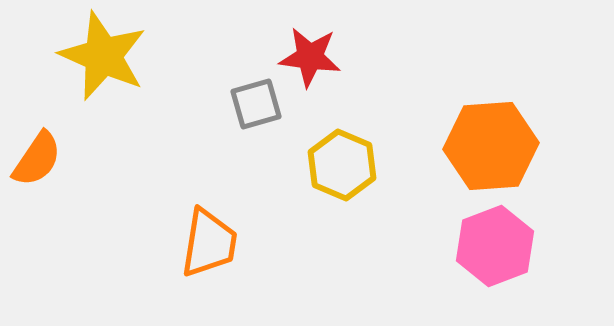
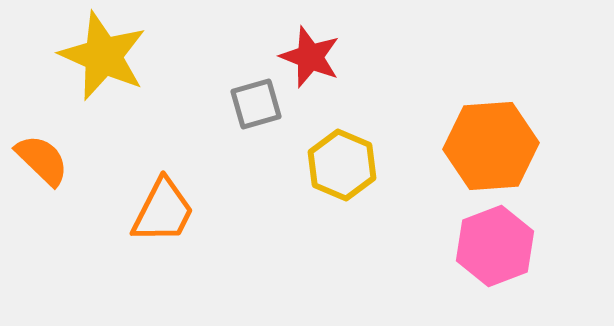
red star: rotated 14 degrees clockwise
orange semicircle: moved 5 px right, 1 px down; rotated 80 degrees counterclockwise
orange trapezoid: moved 46 px left, 32 px up; rotated 18 degrees clockwise
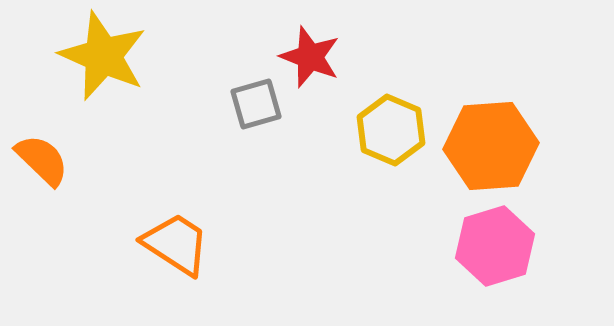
yellow hexagon: moved 49 px right, 35 px up
orange trapezoid: moved 13 px right, 33 px down; rotated 84 degrees counterclockwise
pink hexagon: rotated 4 degrees clockwise
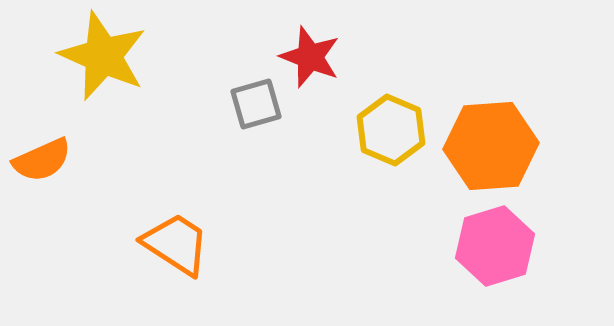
orange semicircle: rotated 112 degrees clockwise
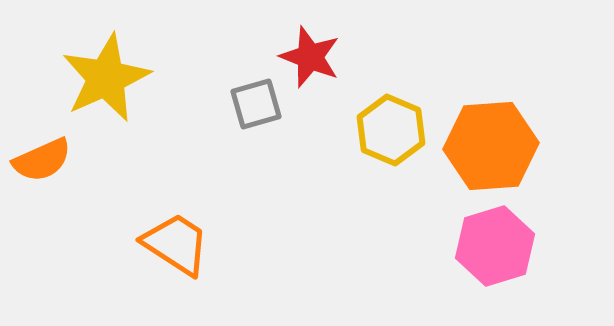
yellow star: moved 3 px right, 22 px down; rotated 24 degrees clockwise
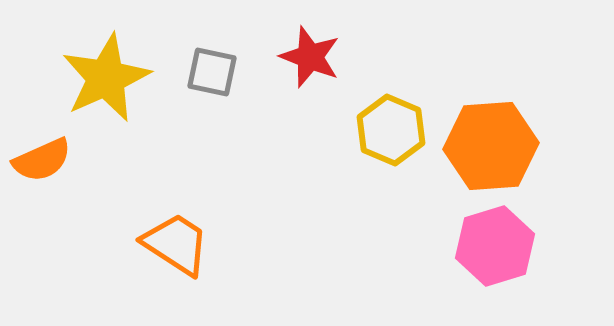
gray square: moved 44 px left, 32 px up; rotated 28 degrees clockwise
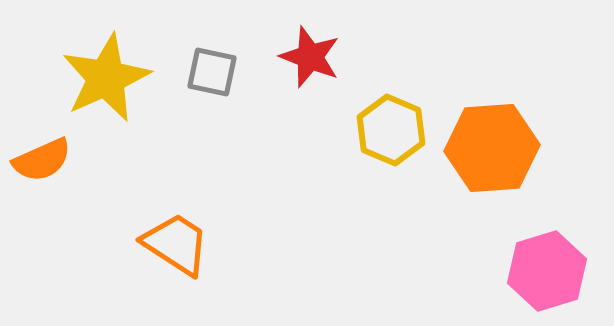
orange hexagon: moved 1 px right, 2 px down
pink hexagon: moved 52 px right, 25 px down
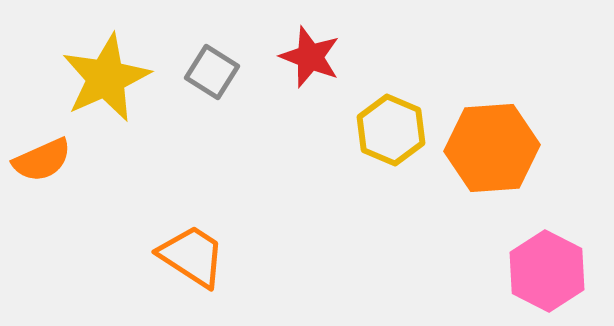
gray square: rotated 20 degrees clockwise
orange trapezoid: moved 16 px right, 12 px down
pink hexagon: rotated 16 degrees counterclockwise
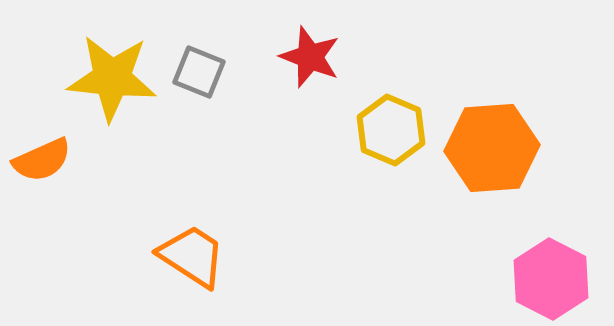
gray square: moved 13 px left; rotated 10 degrees counterclockwise
yellow star: moved 6 px right; rotated 30 degrees clockwise
pink hexagon: moved 4 px right, 8 px down
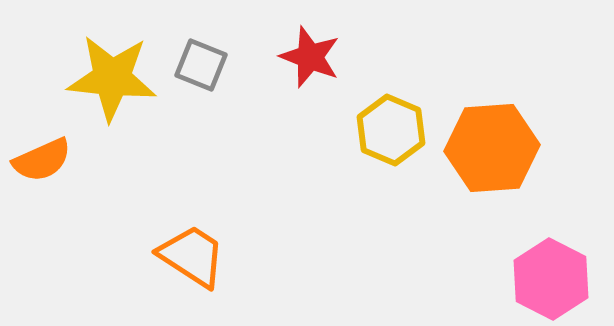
gray square: moved 2 px right, 7 px up
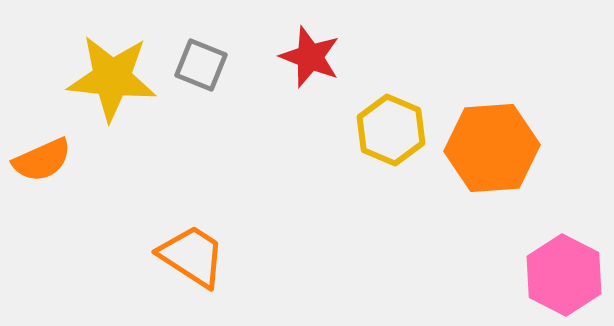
pink hexagon: moved 13 px right, 4 px up
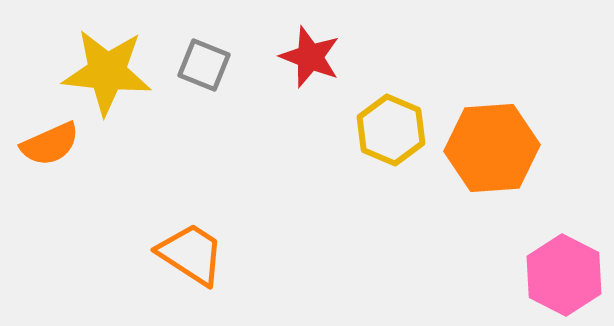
gray square: moved 3 px right
yellow star: moved 5 px left, 6 px up
orange semicircle: moved 8 px right, 16 px up
orange trapezoid: moved 1 px left, 2 px up
